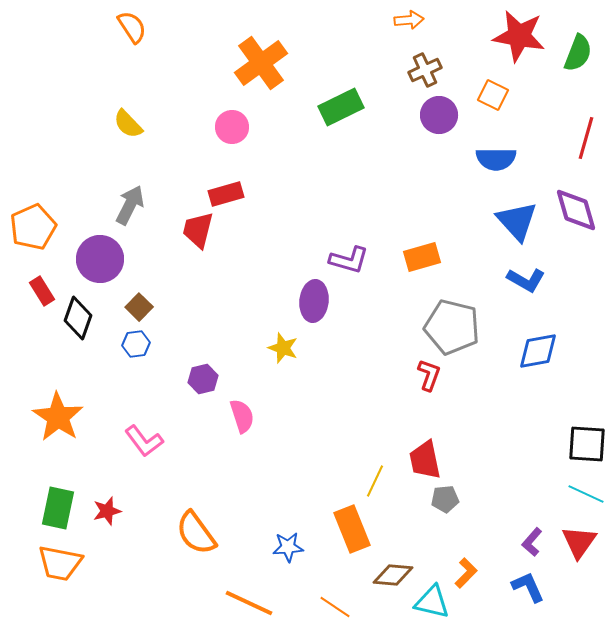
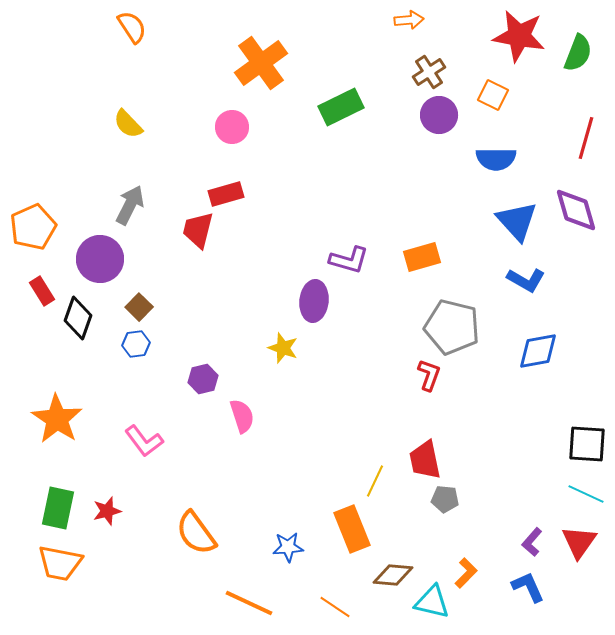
brown cross at (425, 70): moved 4 px right, 2 px down; rotated 8 degrees counterclockwise
orange star at (58, 417): moved 1 px left, 2 px down
gray pentagon at (445, 499): rotated 12 degrees clockwise
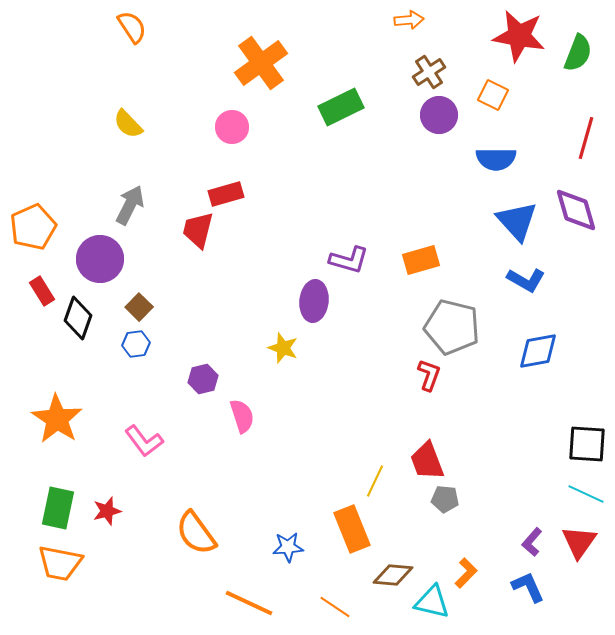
orange rectangle at (422, 257): moved 1 px left, 3 px down
red trapezoid at (425, 460): moved 2 px right, 1 px down; rotated 9 degrees counterclockwise
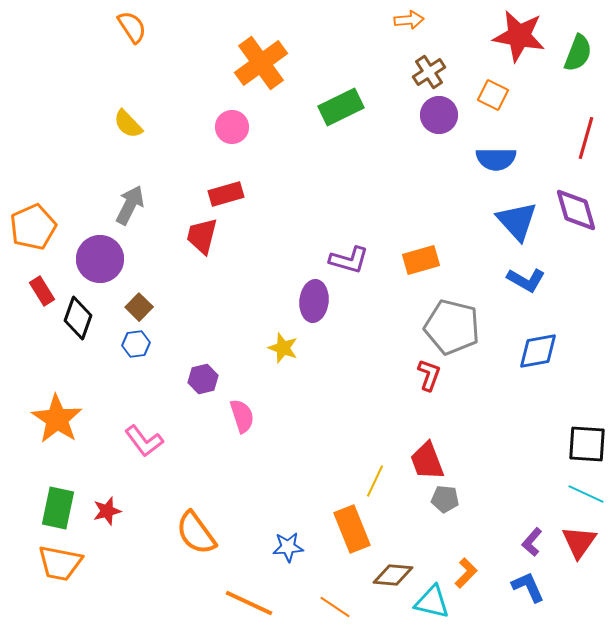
red trapezoid at (198, 230): moved 4 px right, 6 px down
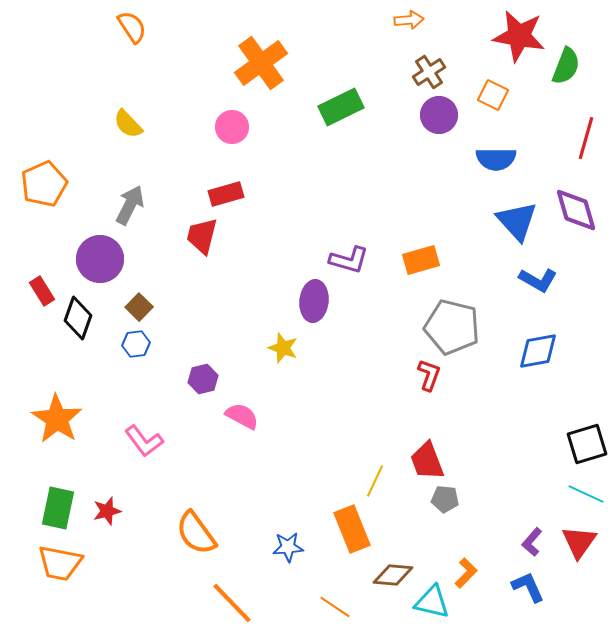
green semicircle at (578, 53): moved 12 px left, 13 px down
orange pentagon at (33, 227): moved 11 px right, 43 px up
blue L-shape at (526, 280): moved 12 px right
pink semicircle at (242, 416): rotated 44 degrees counterclockwise
black square at (587, 444): rotated 21 degrees counterclockwise
orange line at (249, 603): moved 17 px left; rotated 21 degrees clockwise
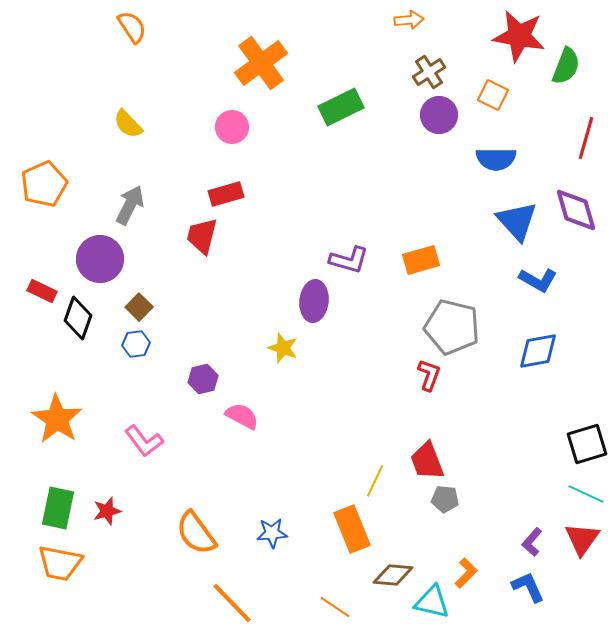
red rectangle at (42, 291): rotated 32 degrees counterclockwise
red triangle at (579, 542): moved 3 px right, 3 px up
blue star at (288, 547): moved 16 px left, 14 px up
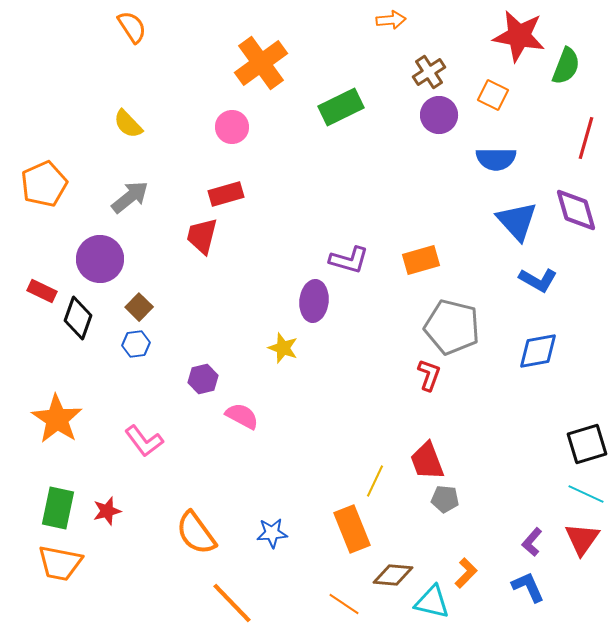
orange arrow at (409, 20): moved 18 px left
gray arrow at (130, 205): moved 8 px up; rotated 24 degrees clockwise
orange line at (335, 607): moved 9 px right, 3 px up
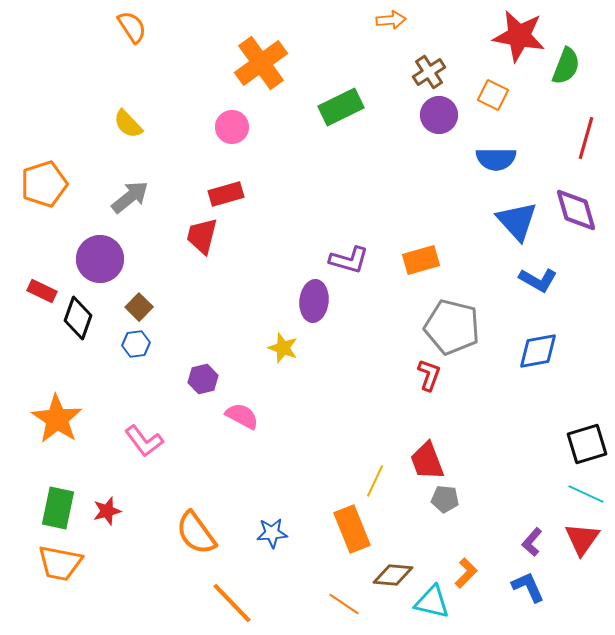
orange pentagon at (44, 184): rotated 6 degrees clockwise
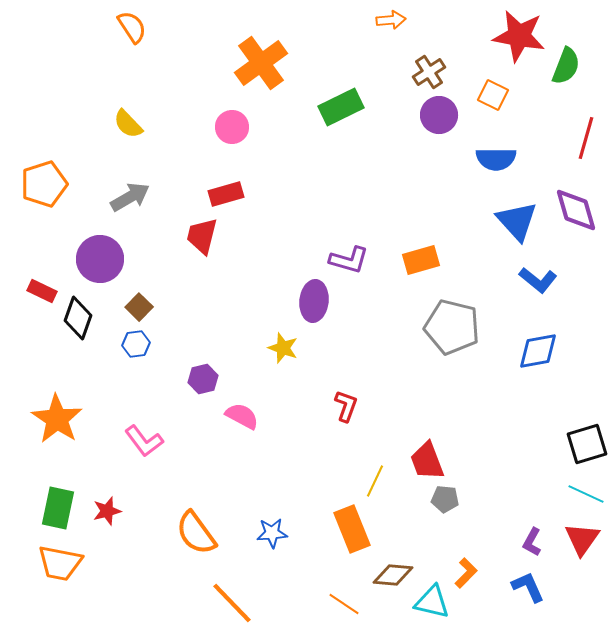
gray arrow at (130, 197): rotated 9 degrees clockwise
blue L-shape at (538, 280): rotated 9 degrees clockwise
red L-shape at (429, 375): moved 83 px left, 31 px down
purple L-shape at (532, 542): rotated 12 degrees counterclockwise
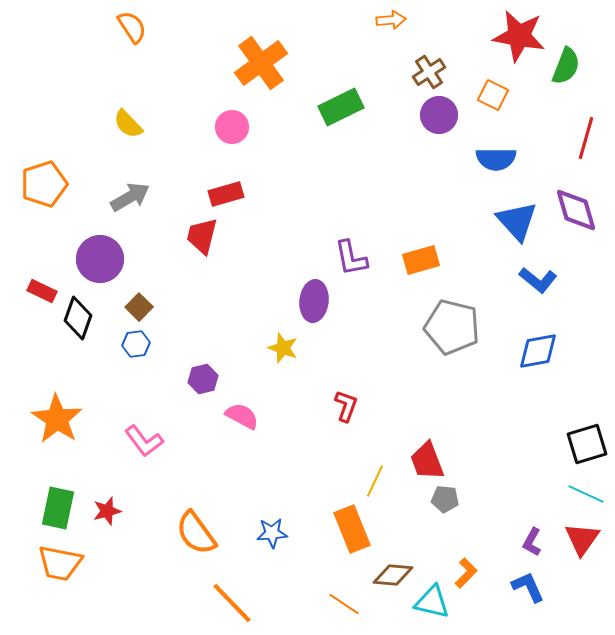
purple L-shape at (349, 260): moved 2 px right, 2 px up; rotated 63 degrees clockwise
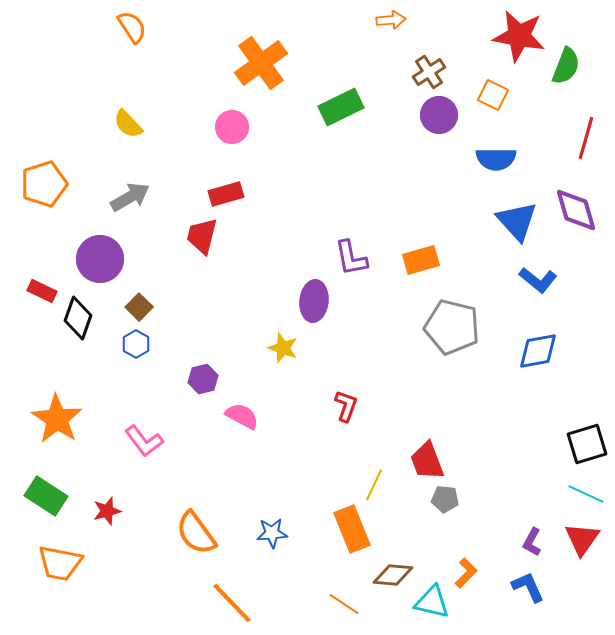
blue hexagon at (136, 344): rotated 24 degrees counterclockwise
yellow line at (375, 481): moved 1 px left, 4 px down
green rectangle at (58, 508): moved 12 px left, 12 px up; rotated 69 degrees counterclockwise
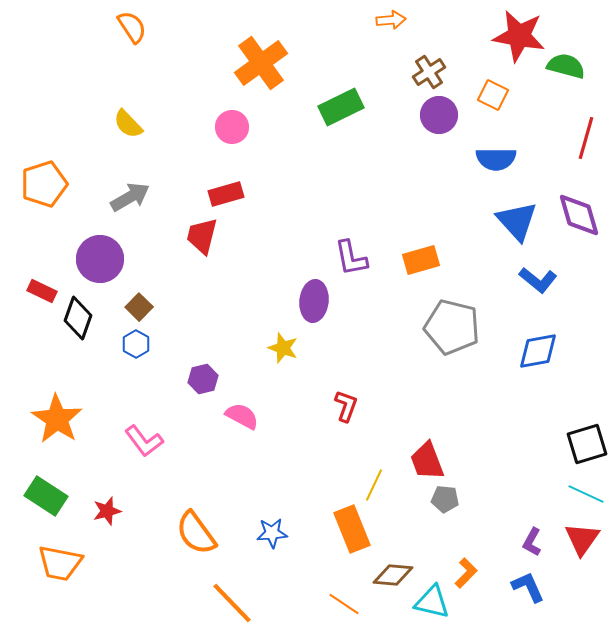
green semicircle at (566, 66): rotated 96 degrees counterclockwise
purple diamond at (576, 210): moved 3 px right, 5 px down
